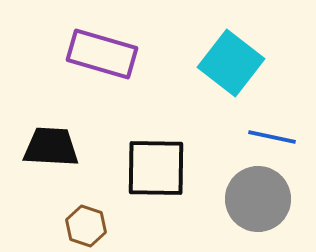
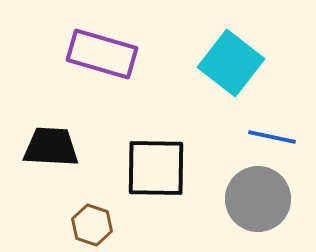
brown hexagon: moved 6 px right, 1 px up
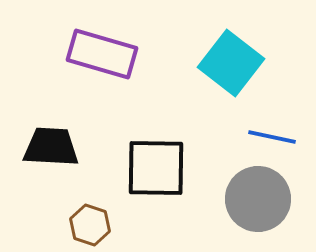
brown hexagon: moved 2 px left
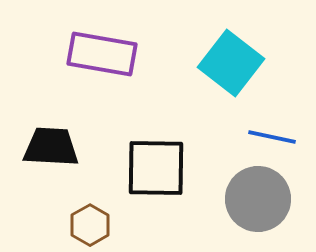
purple rectangle: rotated 6 degrees counterclockwise
brown hexagon: rotated 12 degrees clockwise
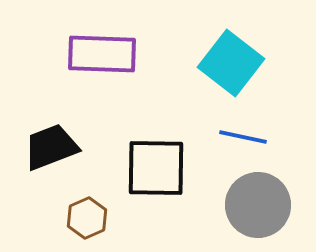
purple rectangle: rotated 8 degrees counterclockwise
blue line: moved 29 px left
black trapezoid: rotated 24 degrees counterclockwise
gray circle: moved 6 px down
brown hexagon: moved 3 px left, 7 px up; rotated 6 degrees clockwise
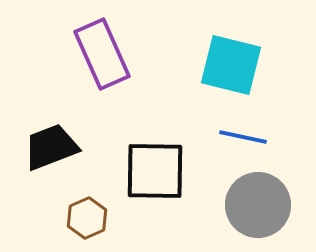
purple rectangle: rotated 64 degrees clockwise
cyan square: moved 2 px down; rotated 24 degrees counterclockwise
black square: moved 1 px left, 3 px down
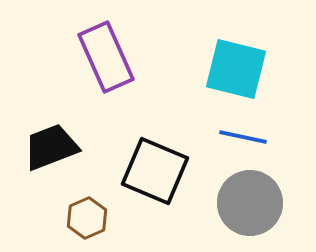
purple rectangle: moved 4 px right, 3 px down
cyan square: moved 5 px right, 4 px down
black square: rotated 22 degrees clockwise
gray circle: moved 8 px left, 2 px up
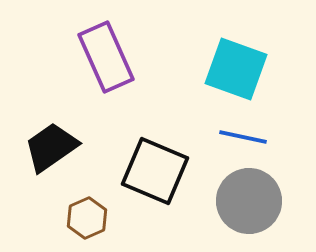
cyan square: rotated 6 degrees clockwise
black trapezoid: rotated 14 degrees counterclockwise
gray circle: moved 1 px left, 2 px up
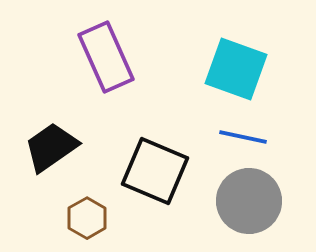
brown hexagon: rotated 6 degrees counterclockwise
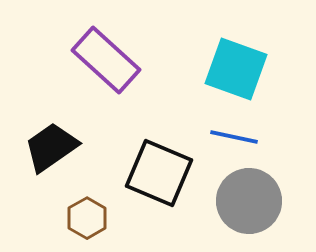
purple rectangle: moved 3 px down; rotated 24 degrees counterclockwise
blue line: moved 9 px left
black square: moved 4 px right, 2 px down
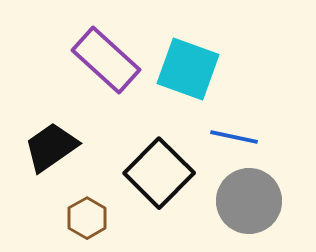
cyan square: moved 48 px left
black square: rotated 22 degrees clockwise
